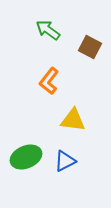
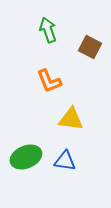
green arrow: rotated 35 degrees clockwise
orange L-shape: rotated 60 degrees counterclockwise
yellow triangle: moved 2 px left, 1 px up
blue triangle: rotated 35 degrees clockwise
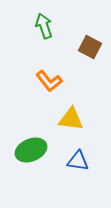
green arrow: moved 4 px left, 4 px up
orange L-shape: rotated 16 degrees counterclockwise
green ellipse: moved 5 px right, 7 px up
blue triangle: moved 13 px right
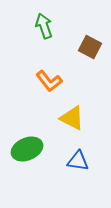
yellow triangle: moved 1 px right, 1 px up; rotated 20 degrees clockwise
green ellipse: moved 4 px left, 1 px up
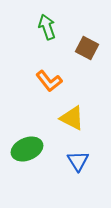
green arrow: moved 3 px right, 1 px down
brown square: moved 3 px left, 1 px down
blue triangle: rotated 50 degrees clockwise
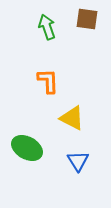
brown square: moved 29 px up; rotated 20 degrees counterclockwise
orange L-shape: moved 1 px left; rotated 144 degrees counterclockwise
green ellipse: moved 1 px up; rotated 52 degrees clockwise
